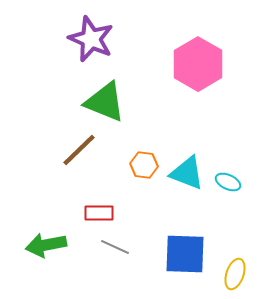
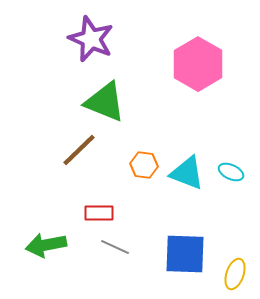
cyan ellipse: moved 3 px right, 10 px up
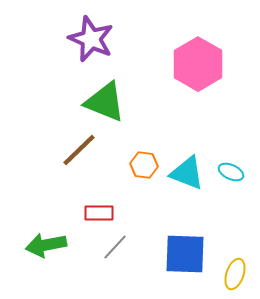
gray line: rotated 72 degrees counterclockwise
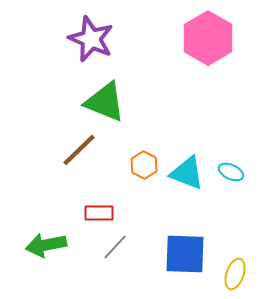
pink hexagon: moved 10 px right, 26 px up
orange hexagon: rotated 20 degrees clockwise
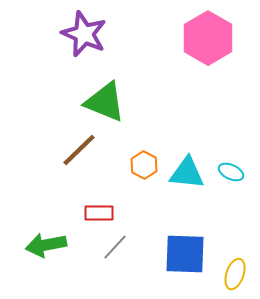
purple star: moved 7 px left, 5 px up
cyan triangle: rotated 15 degrees counterclockwise
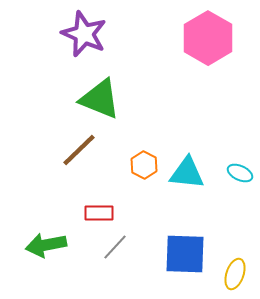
green triangle: moved 5 px left, 3 px up
cyan ellipse: moved 9 px right, 1 px down
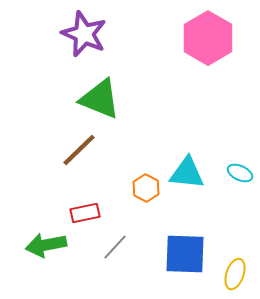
orange hexagon: moved 2 px right, 23 px down
red rectangle: moved 14 px left; rotated 12 degrees counterclockwise
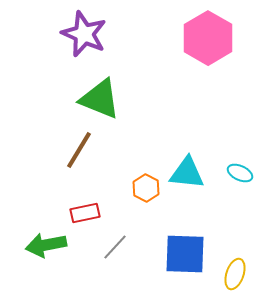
brown line: rotated 15 degrees counterclockwise
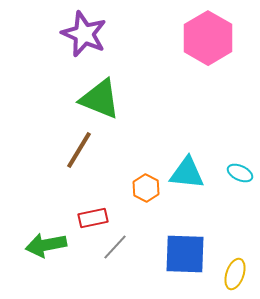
red rectangle: moved 8 px right, 5 px down
